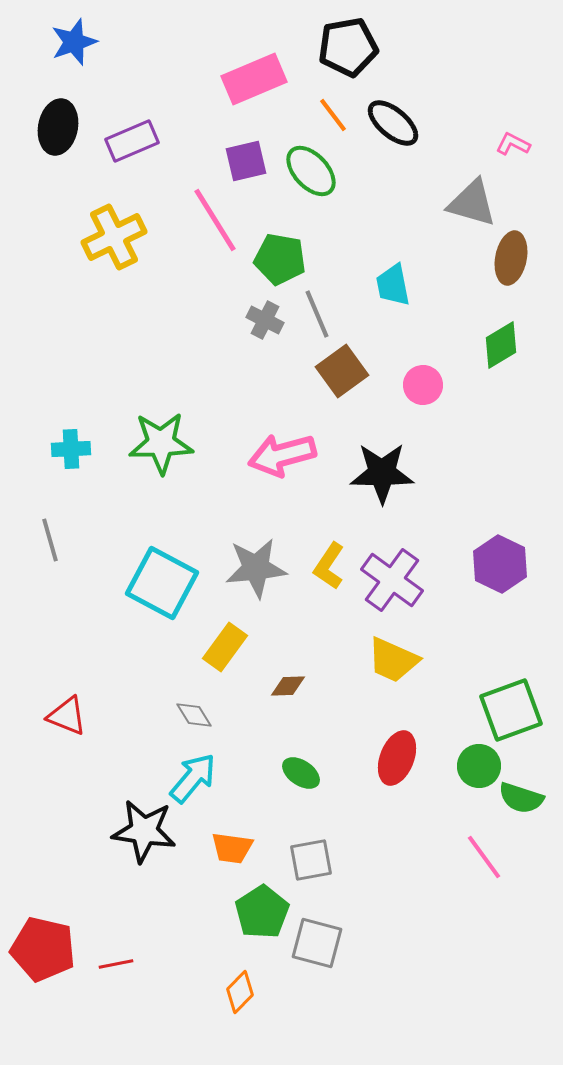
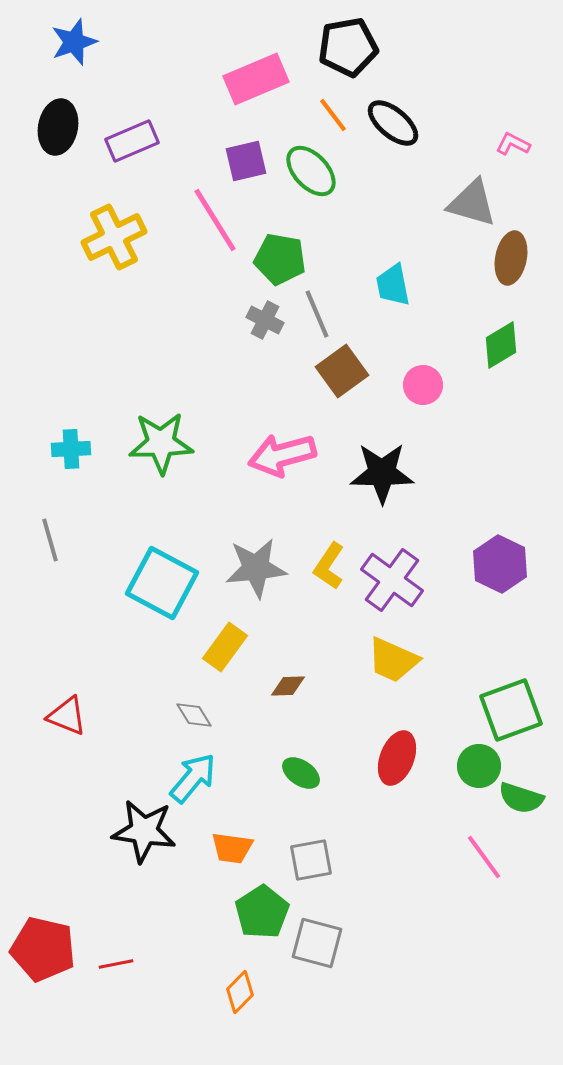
pink rectangle at (254, 79): moved 2 px right
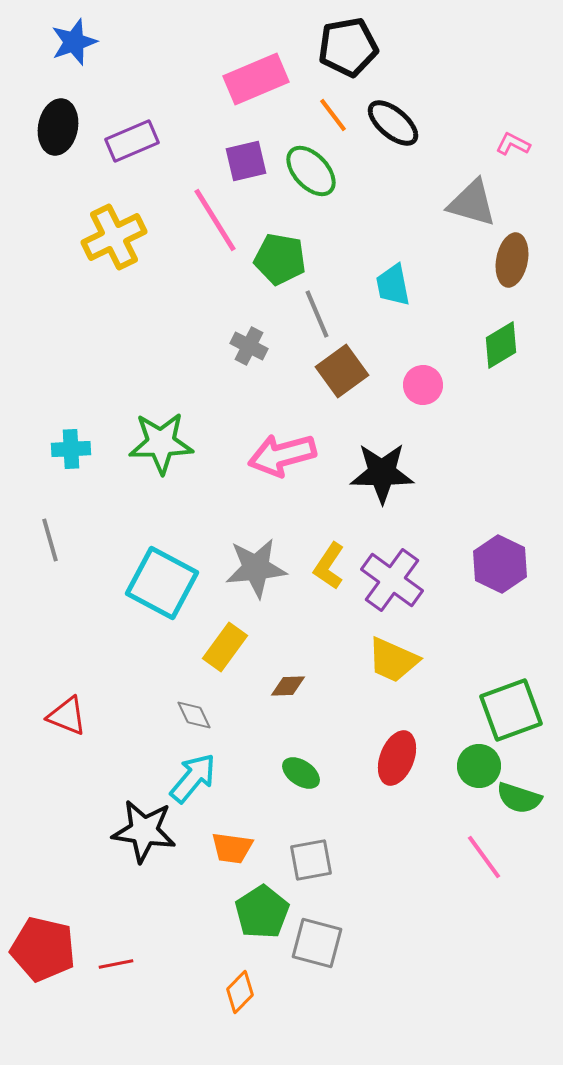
brown ellipse at (511, 258): moved 1 px right, 2 px down
gray cross at (265, 320): moved 16 px left, 26 px down
gray diamond at (194, 715): rotated 6 degrees clockwise
green semicircle at (521, 798): moved 2 px left
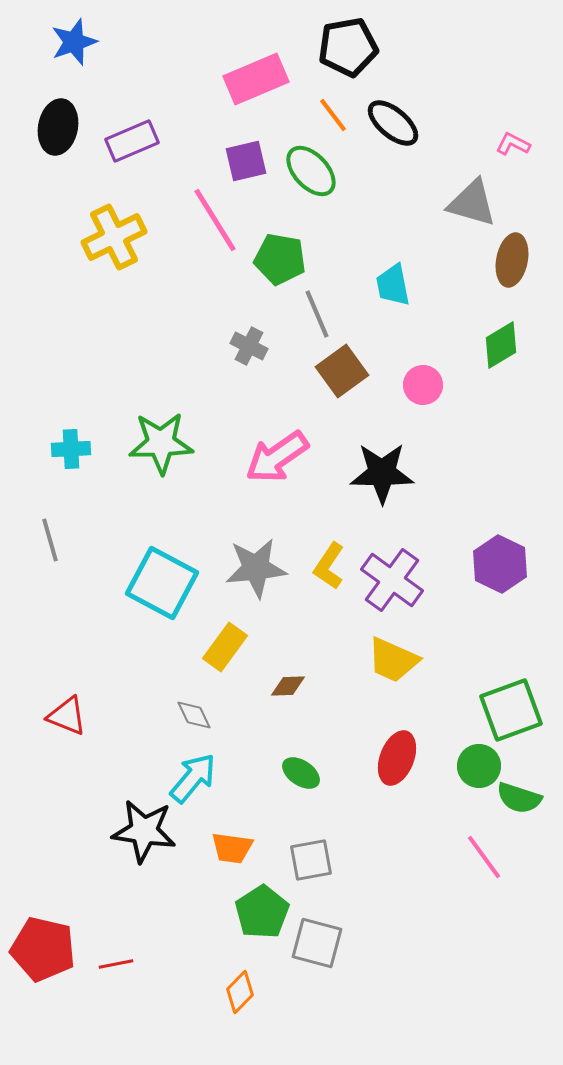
pink arrow at (282, 455): moved 5 px left, 2 px down; rotated 20 degrees counterclockwise
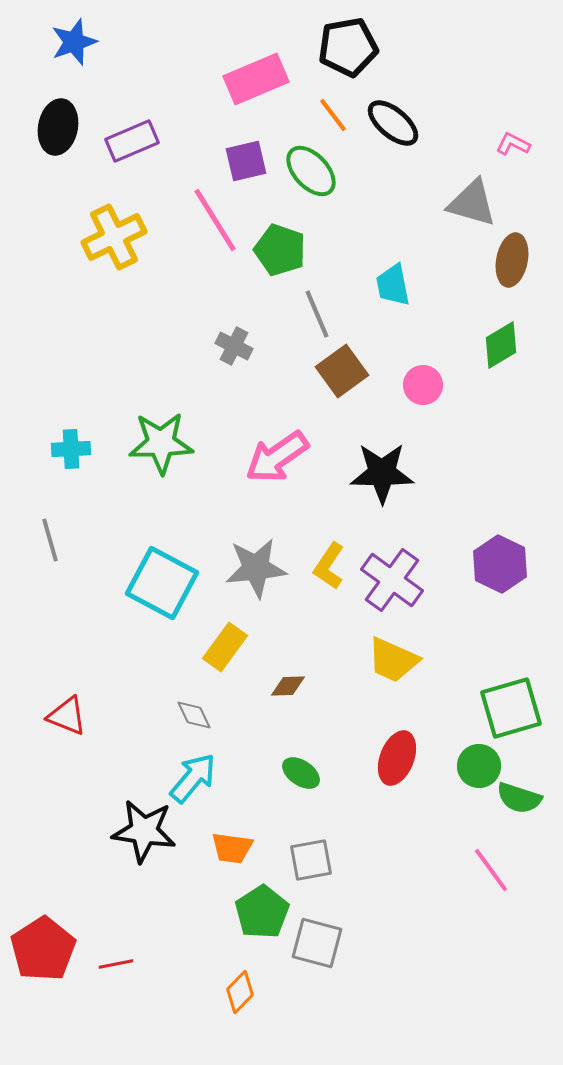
green pentagon at (280, 259): moved 9 px up; rotated 9 degrees clockwise
gray cross at (249, 346): moved 15 px left
green square at (511, 710): moved 2 px up; rotated 4 degrees clockwise
pink line at (484, 857): moved 7 px right, 13 px down
red pentagon at (43, 949): rotated 26 degrees clockwise
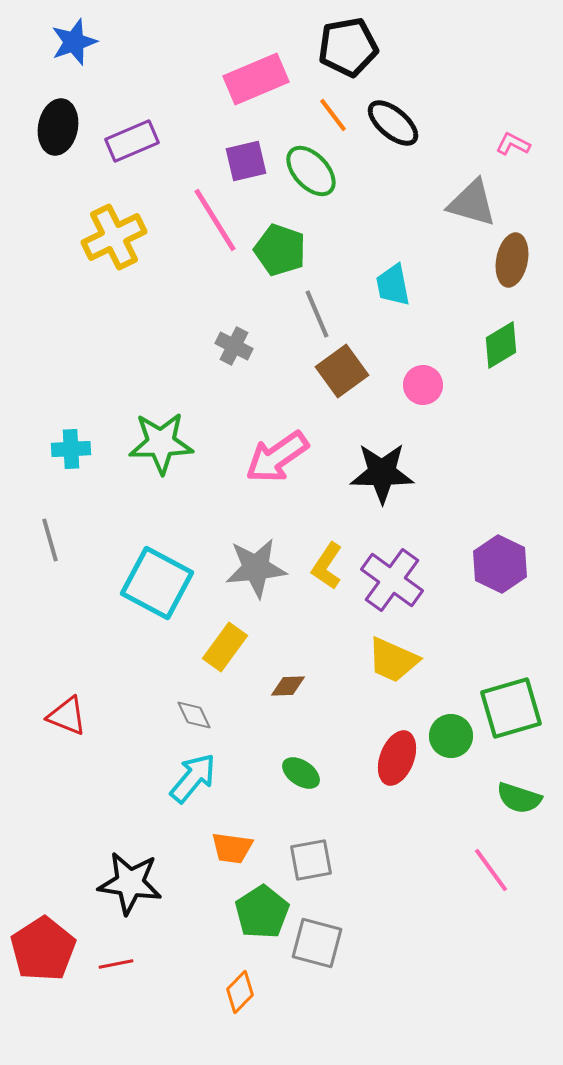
yellow L-shape at (329, 566): moved 2 px left
cyan square at (162, 583): moved 5 px left
green circle at (479, 766): moved 28 px left, 30 px up
black star at (144, 831): moved 14 px left, 52 px down
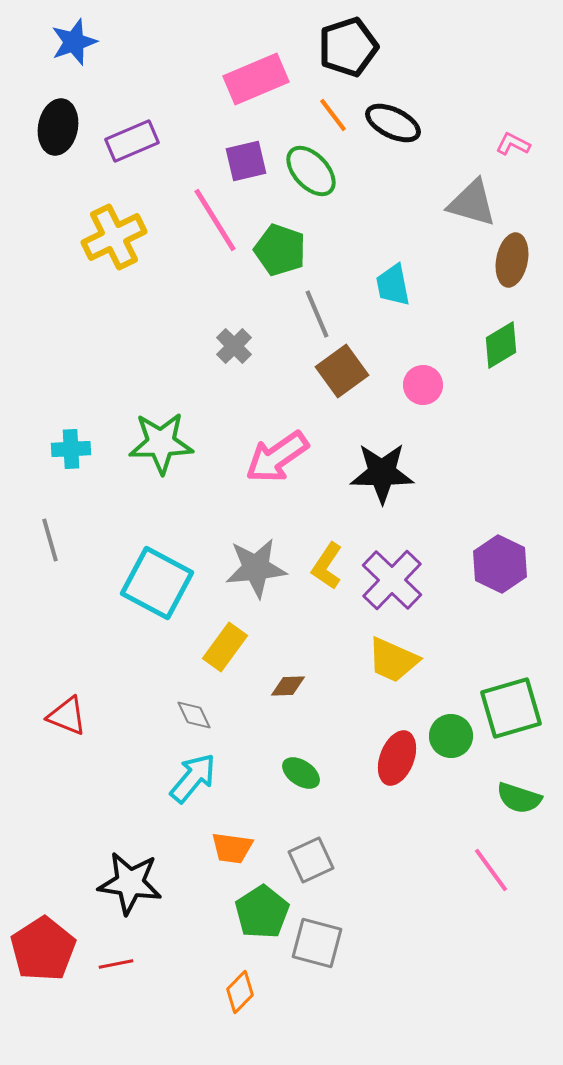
black pentagon at (348, 47): rotated 8 degrees counterclockwise
black ellipse at (393, 123): rotated 14 degrees counterclockwise
gray cross at (234, 346): rotated 18 degrees clockwise
purple cross at (392, 580): rotated 8 degrees clockwise
gray square at (311, 860): rotated 15 degrees counterclockwise
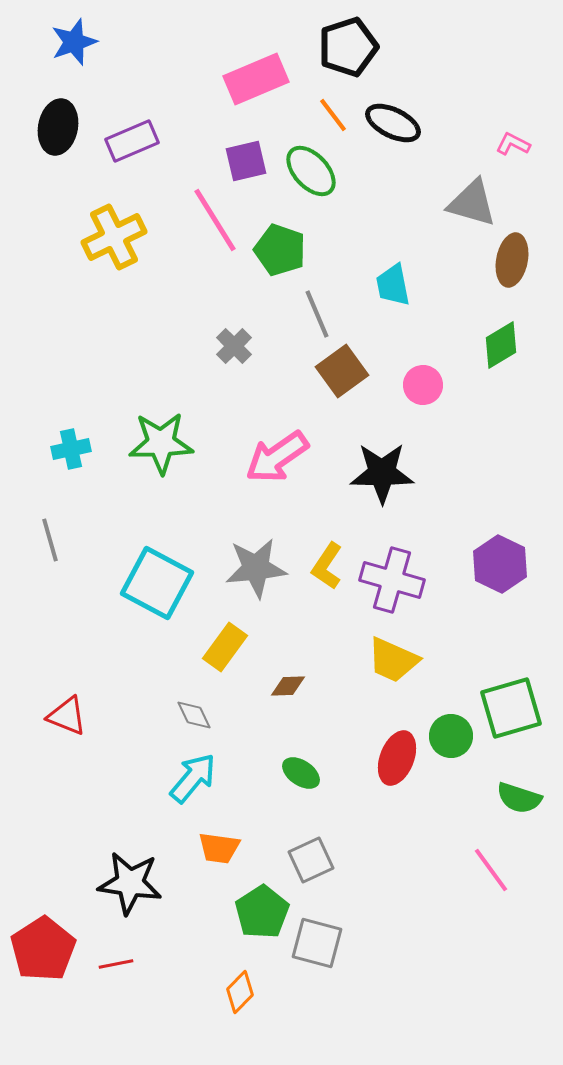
cyan cross at (71, 449): rotated 9 degrees counterclockwise
purple cross at (392, 580): rotated 28 degrees counterclockwise
orange trapezoid at (232, 848): moved 13 px left
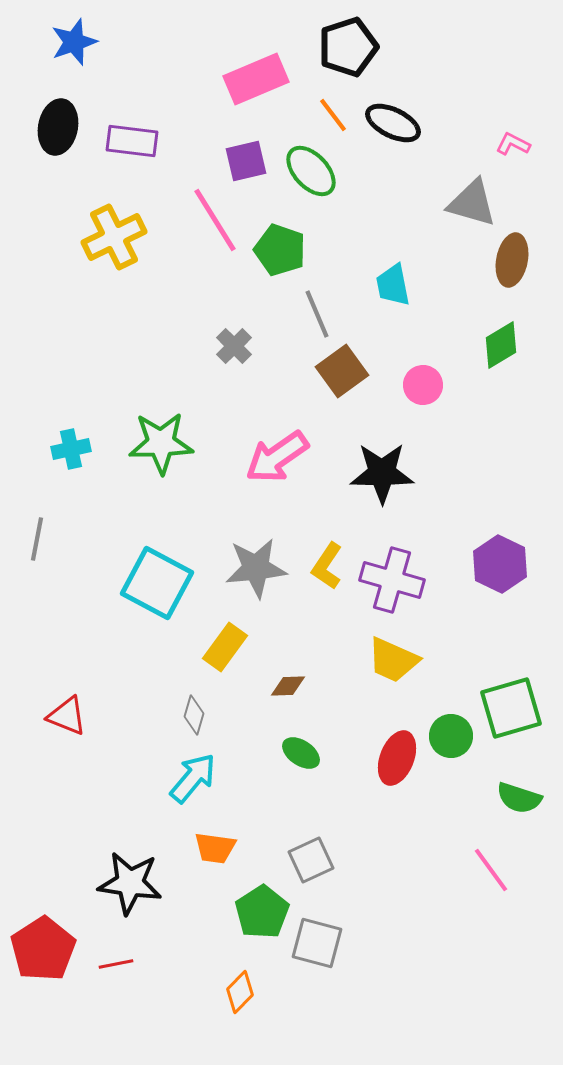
purple rectangle at (132, 141): rotated 30 degrees clockwise
gray line at (50, 540): moved 13 px left, 1 px up; rotated 27 degrees clockwise
gray diamond at (194, 715): rotated 42 degrees clockwise
green ellipse at (301, 773): moved 20 px up
orange trapezoid at (219, 848): moved 4 px left
